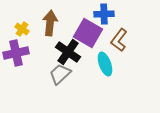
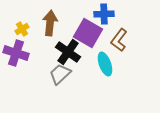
yellow cross: rotated 24 degrees clockwise
purple cross: rotated 30 degrees clockwise
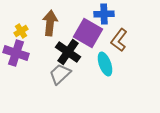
yellow cross: moved 1 px left, 2 px down
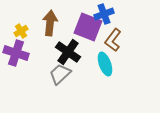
blue cross: rotated 18 degrees counterclockwise
purple square: moved 6 px up; rotated 8 degrees counterclockwise
brown L-shape: moved 6 px left
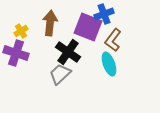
cyan ellipse: moved 4 px right
